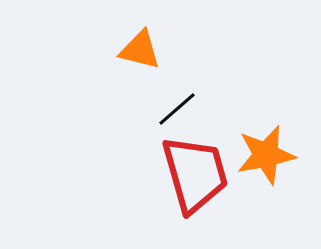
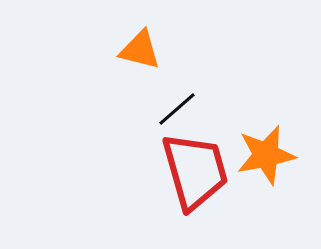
red trapezoid: moved 3 px up
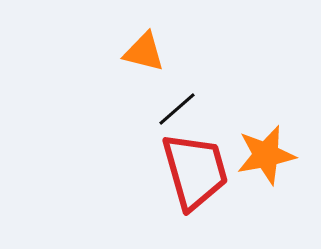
orange triangle: moved 4 px right, 2 px down
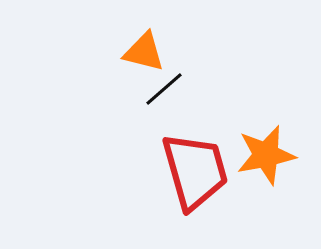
black line: moved 13 px left, 20 px up
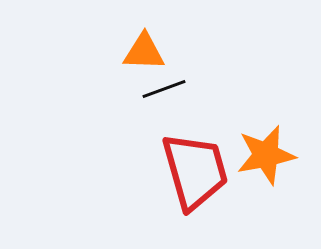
orange triangle: rotated 12 degrees counterclockwise
black line: rotated 21 degrees clockwise
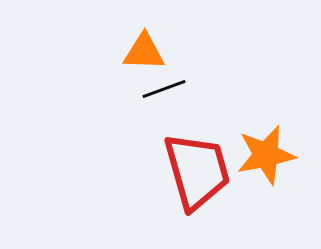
red trapezoid: moved 2 px right
